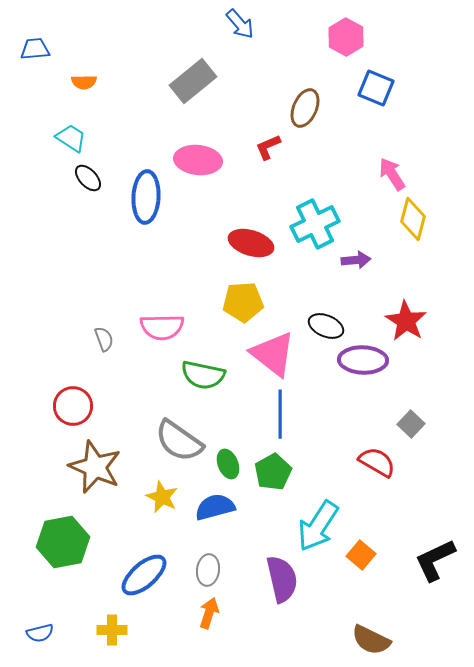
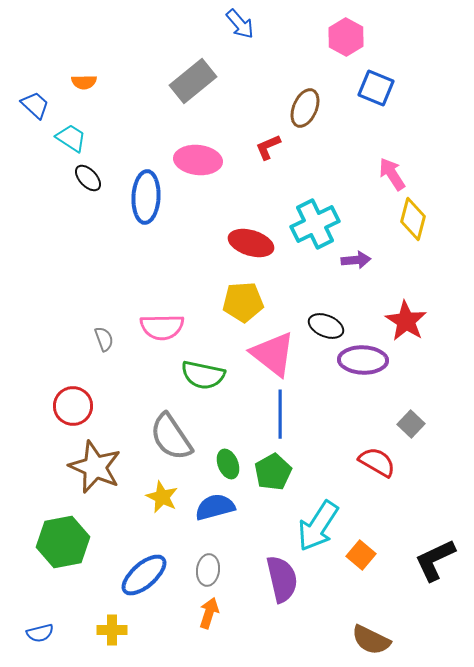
blue trapezoid at (35, 49): moved 56 px down; rotated 48 degrees clockwise
gray semicircle at (179, 441): moved 8 px left, 4 px up; rotated 21 degrees clockwise
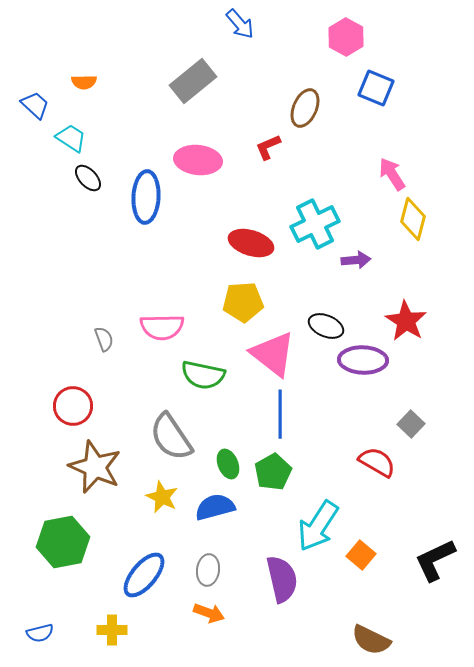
blue ellipse at (144, 575): rotated 9 degrees counterclockwise
orange arrow at (209, 613): rotated 92 degrees clockwise
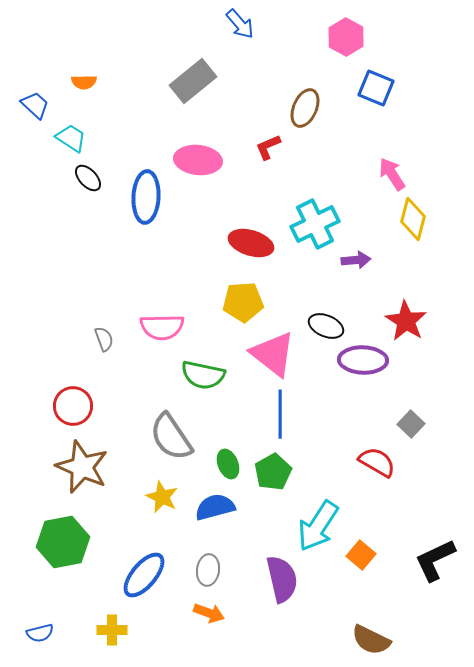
brown star at (95, 467): moved 13 px left
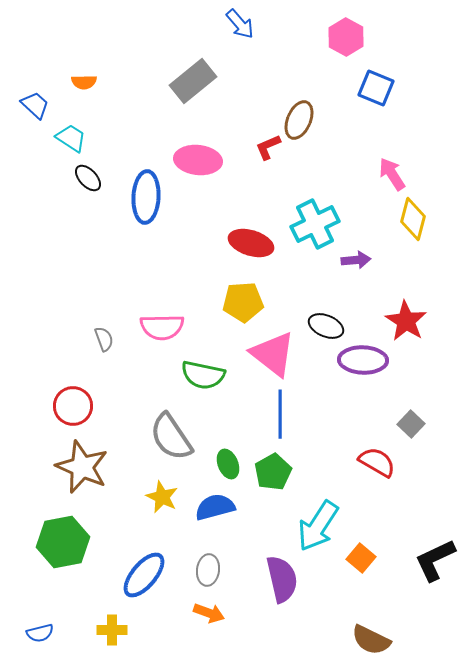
brown ellipse at (305, 108): moved 6 px left, 12 px down
orange square at (361, 555): moved 3 px down
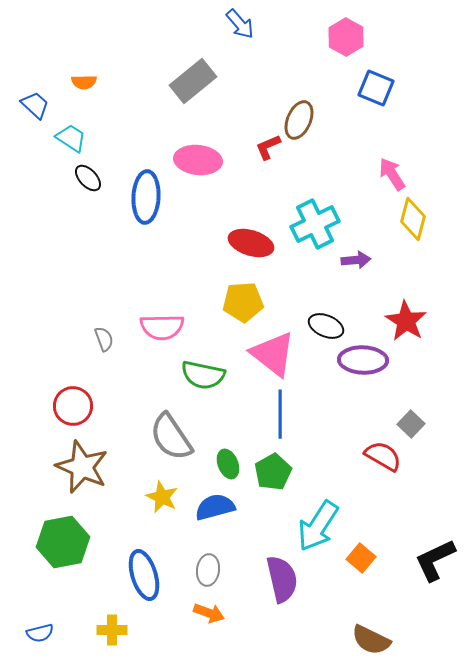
red semicircle at (377, 462): moved 6 px right, 6 px up
blue ellipse at (144, 575): rotated 57 degrees counterclockwise
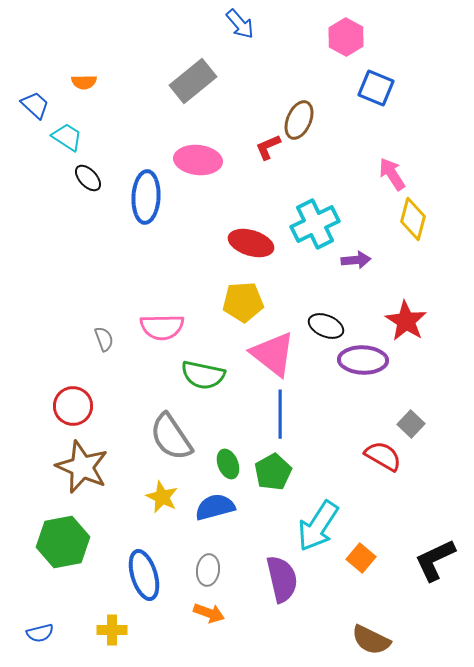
cyan trapezoid at (71, 138): moved 4 px left, 1 px up
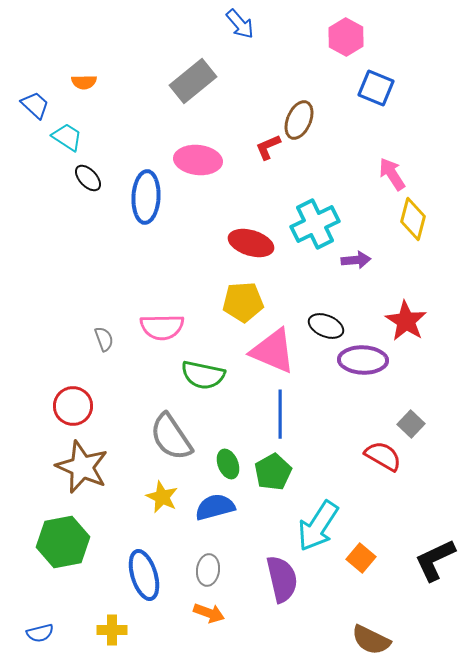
pink triangle at (273, 354): moved 3 px up; rotated 15 degrees counterclockwise
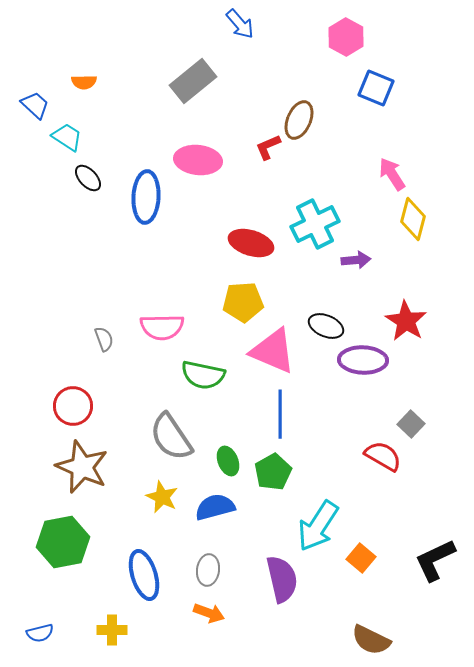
green ellipse at (228, 464): moved 3 px up
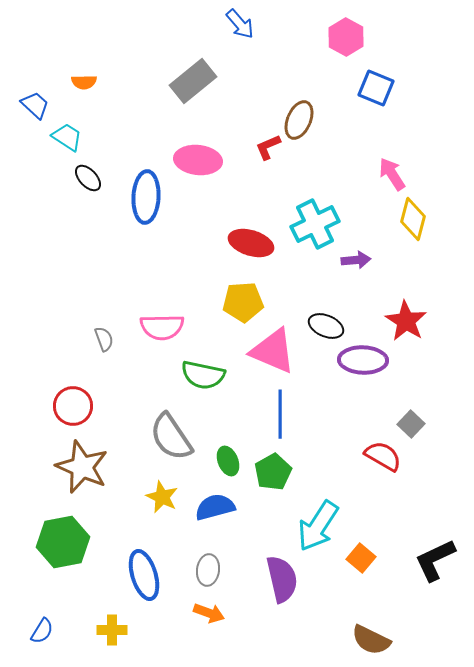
blue semicircle at (40, 633): moved 2 px right, 2 px up; rotated 44 degrees counterclockwise
